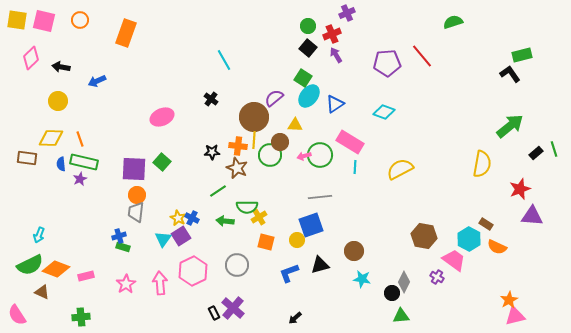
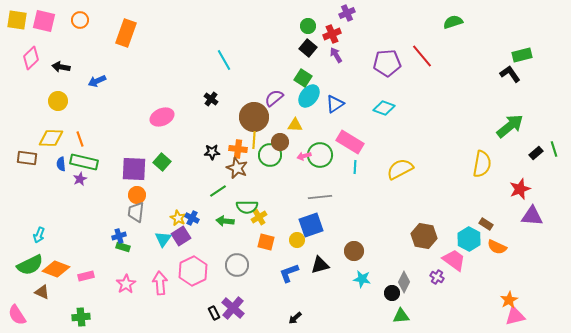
cyan diamond at (384, 112): moved 4 px up
orange cross at (238, 146): moved 3 px down
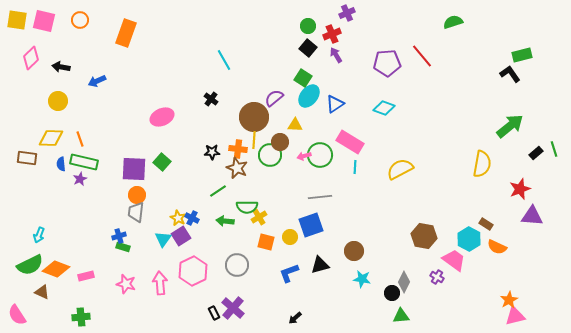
yellow circle at (297, 240): moved 7 px left, 3 px up
pink star at (126, 284): rotated 24 degrees counterclockwise
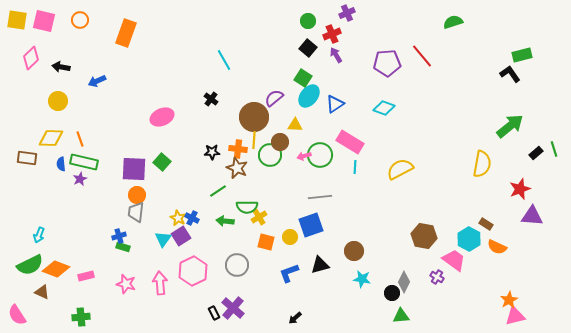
green circle at (308, 26): moved 5 px up
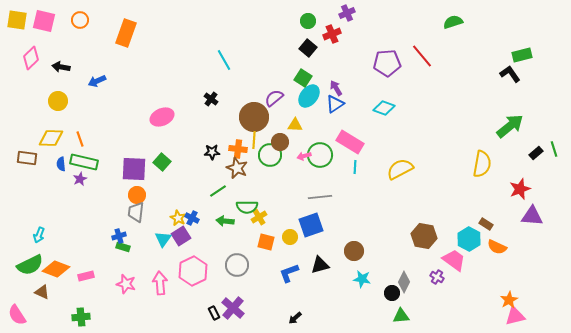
purple arrow at (336, 55): moved 33 px down
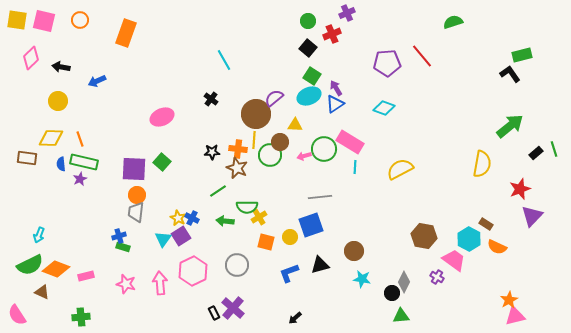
green square at (303, 78): moved 9 px right, 2 px up
cyan ellipse at (309, 96): rotated 30 degrees clockwise
brown circle at (254, 117): moved 2 px right, 3 px up
green circle at (320, 155): moved 4 px right, 6 px up
purple triangle at (532, 216): rotated 50 degrees counterclockwise
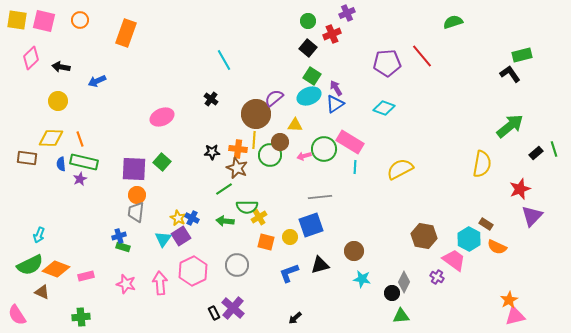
green line at (218, 191): moved 6 px right, 2 px up
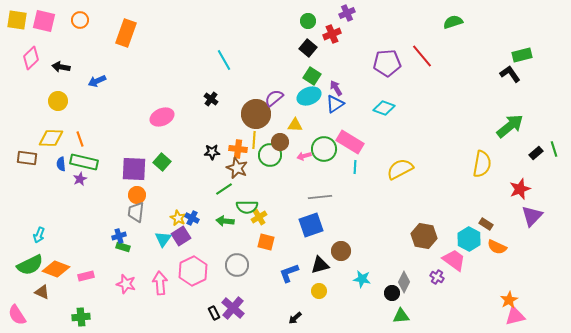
yellow circle at (290, 237): moved 29 px right, 54 px down
brown circle at (354, 251): moved 13 px left
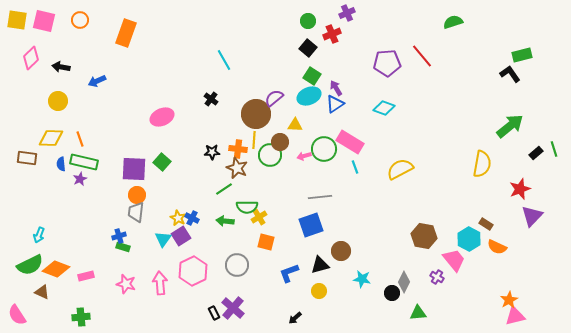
cyan line at (355, 167): rotated 24 degrees counterclockwise
pink trapezoid at (454, 260): rotated 15 degrees clockwise
green triangle at (401, 316): moved 17 px right, 3 px up
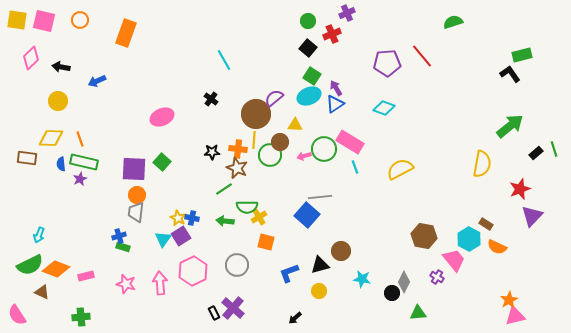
blue cross at (192, 218): rotated 16 degrees counterclockwise
blue square at (311, 225): moved 4 px left, 10 px up; rotated 30 degrees counterclockwise
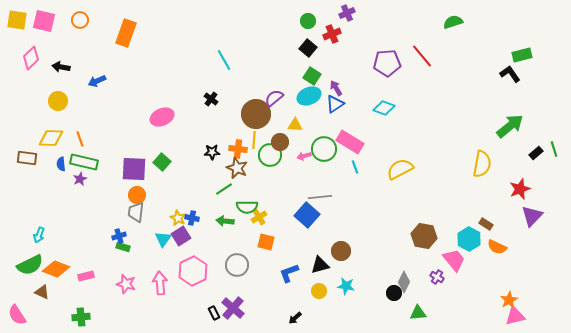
cyan star at (362, 279): moved 16 px left, 7 px down
black circle at (392, 293): moved 2 px right
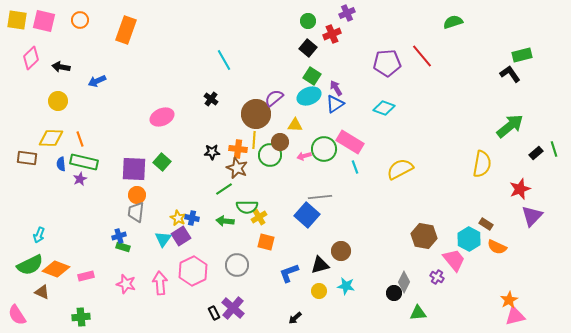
orange rectangle at (126, 33): moved 3 px up
